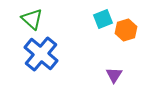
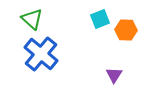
cyan square: moved 3 px left
orange hexagon: rotated 20 degrees clockwise
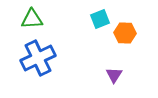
green triangle: rotated 45 degrees counterclockwise
orange hexagon: moved 1 px left, 3 px down
blue cross: moved 3 px left, 4 px down; rotated 24 degrees clockwise
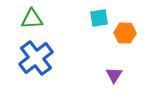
cyan square: moved 1 px left, 1 px up; rotated 12 degrees clockwise
blue cross: moved 2 px left; rotated 12 degrees counterclockwise
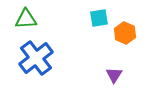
green triangle: moved 6 px left
orange hexagon: rotated 20 degrees clockwise
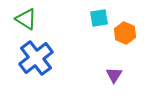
green triangle: rotated 35 degrees clockwise
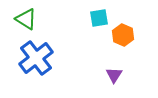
orange hexagon: moved 2 px left, 2 px down
